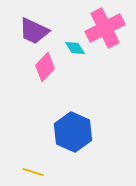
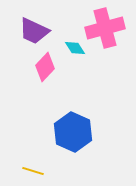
pink cross: rotated 12 degrees clockwise
yellow line: moved 1 px up
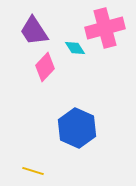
purple trapezoid: rotated 32 degrees clockwise
blue hexagon: moved 4 px right, 4 px up
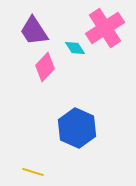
pink cross: rotated 18 degrees counterclockwise
yellow line: moved 1 px down
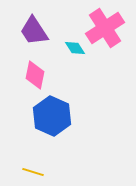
pink diamond: moved 10 px left, 8 px down; rotated 32 degrees counterclockwise
blue hexagon: moved 25 px left, 12 px up
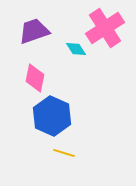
purple trapezoid: rotated 104 degrees clockwise
cyan diamond: moved 1 px right, 1 px down
pink diamond: moved 3 px down
yellow line: moved 31 px right, 19 px up
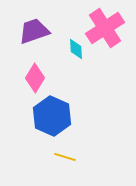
cyan diamond: rotated 30 degrees clockwise
pink diamond: rotated 20 degrees clockwise
yellow line: moved 1 px right, 4 px down
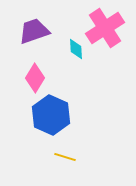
blue hexagon: moved 1 px left, 1 px up
